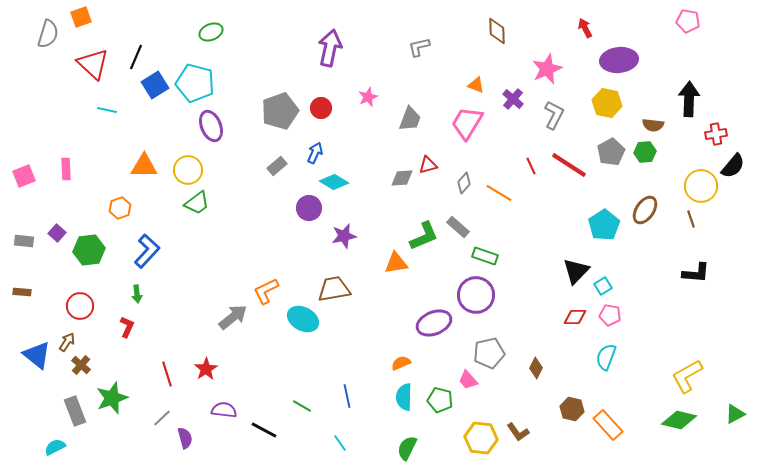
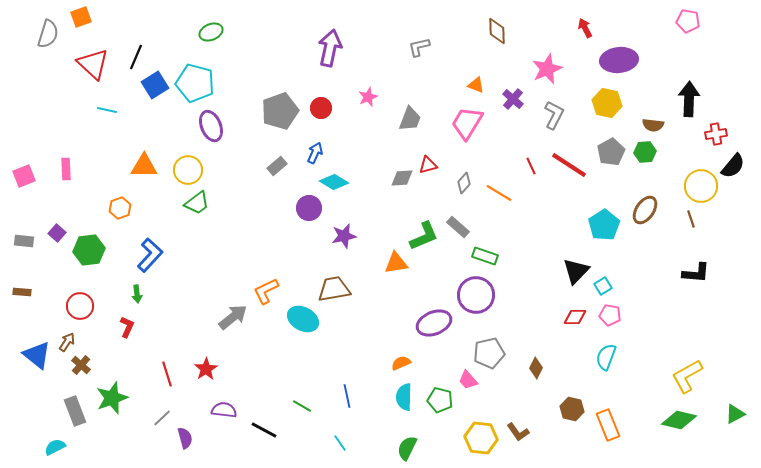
blue L-shape at (147, 251): moved 3 px right, 4 px down
orange rectangle at (608, 425): rotated 20 degrees clockwise
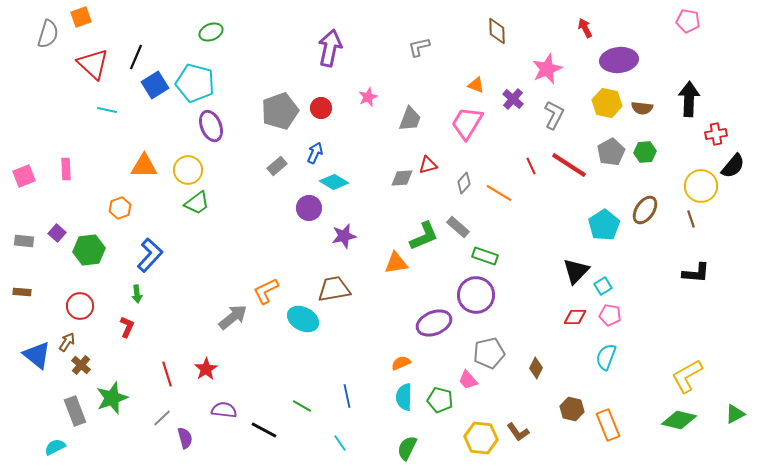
brown semicircle at (653, 125): moved 11 px left, 17 px up
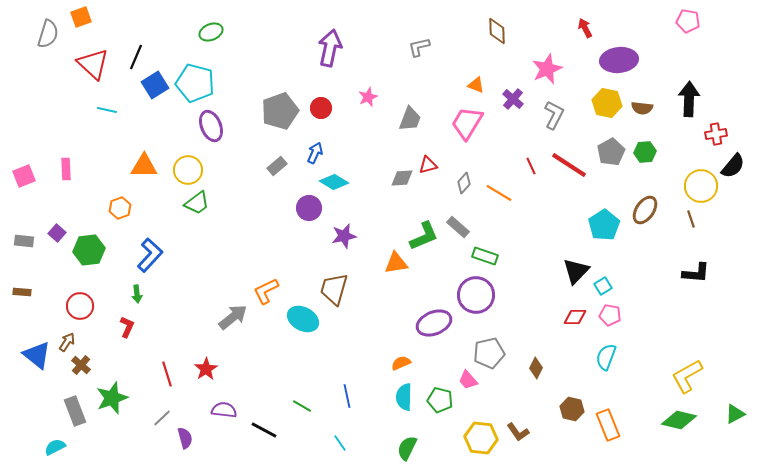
brown trapezoid at (334, 289): rotated 64 degrees counterclockwise
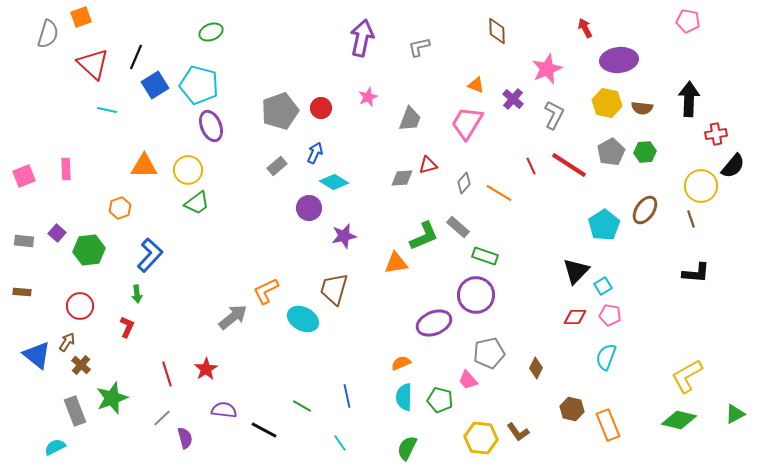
purple arrow at (330, 48): moved 32 px right, 10 px up
cyan pentagon at (195, 83): moved 4 px right, 2 px down
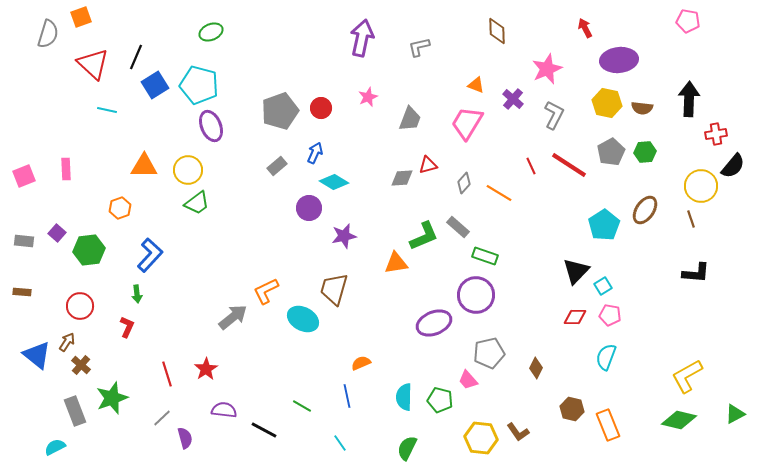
orange semicircle at (401, 363): moved 40 px left
